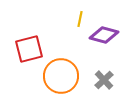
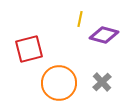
orange circle: moved 2 px left, 7 px down
gray cross: moved 2 px left, 2 px down
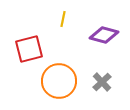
yellow line: moved 17 px left
orange circle: moved 2 px up
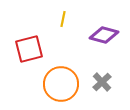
orange circle: moved 2 px right, 3 px down
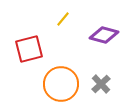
yellow line: rotated 28 degrees clockwise
gray cross: moved 1 px left, 2 px down
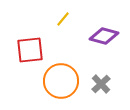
purple diamond: moved 1 px down
red square: moved 1 px right, 1 px down; rotated 8 degrees clockwise
orange circle: moved 3 px up
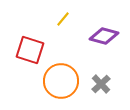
red square: rotated 24 degrees clockwise
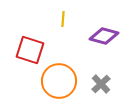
yellow line: rotated 35 degrees counterclockwise
orange circle: moved 2 px left
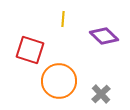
purple diamond: rotated 28 degrees clockwise
gray cross: moved 10 px down
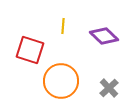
yellow line: moved 7 px down
orange circle: moved 2 px right
gray cross: moved 8 px right, 6 px up
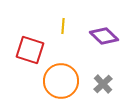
gray cross: moved 6 px left, 4 px up
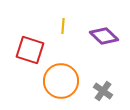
gray cross: moved 7 px down; rotated 12 degrees counterclockwise
